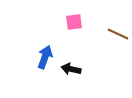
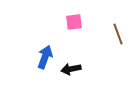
brown line: rotated 45 degrees clockwise
black arrow: rotated 24 degrees counterclockwise
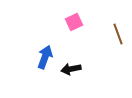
pink square: rotated 18 degrees counterclockwise
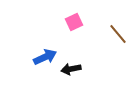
brown line: rotated 20 degrees counterclockwise
blue arrow: rotated 45 degrees clockwise
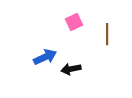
brown line: moved 11 px left; rotated 40 degrees clockwise
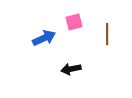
pink square: rotated 12 degrees clockwise
blue arrow: moved 1 px left, 19 px up
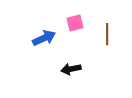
pink square: moved 1 px right, 1 px down
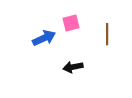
pink square: moved 4 px left
black arrow: moved 2 px right, 2 px up
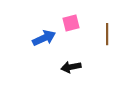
black arrow: moved 2 px left
